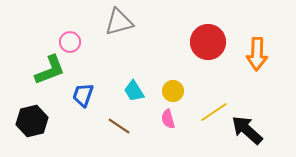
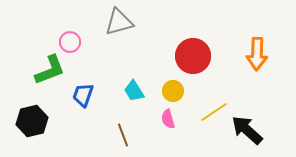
red circle: moved 15 px left, 14 px down
brown line: moved 4 px right, 9 px down; rotated 35 degrees clockwise
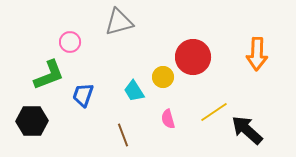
red circle: moved 1 px down
green L-shape: moved 1 px left, 5 px down
yellow circle: moved 10 px left, 14 px up
black hexagon: rotated 12 degrees clockwise
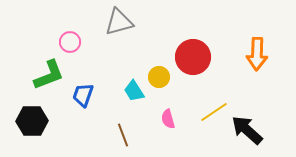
yellow circle: moved 4 px left
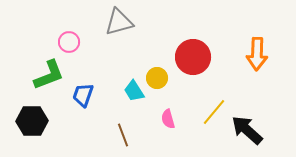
pink circle: moved 1 px left
yellow circle: moved 2 px left, 1 px down
yellow line: rotated 16 degrees counterclockwise
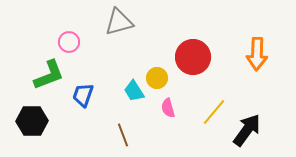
pink semicircle: moved 11 px up
black arrow: rotated 84 degrees clockwise
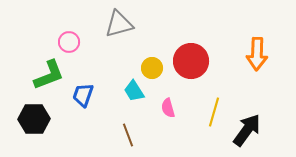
gray triangle: moved 2 px down
red circle: moved 2 px left, 4 px down
yellow circle: moved 5 px left, 10 px up
yellow line: rotated 24 degrees counterclockwise
black hexagon: moved 2 px right, 2 px up
brown line: moved 5 px right
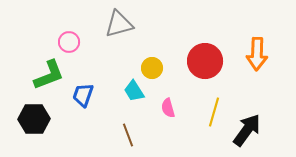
red circle: moved 14 px right
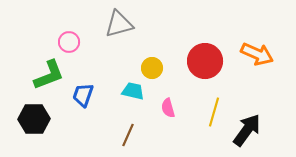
orange arrow: rotated 68 degrees counterclockwise
cyan trapezoid: moved 1 px left; rotated 135 degrees clockwise
brown line: rotated 45 degrees clockwise
